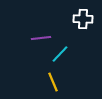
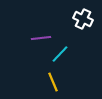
white cross: rotated 24 degrees clockwise
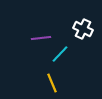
white cross: moved 10 px down
yellow line: moved 1 px left, 1 px down
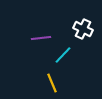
cyan line: moved 3 px right, 1 px down
